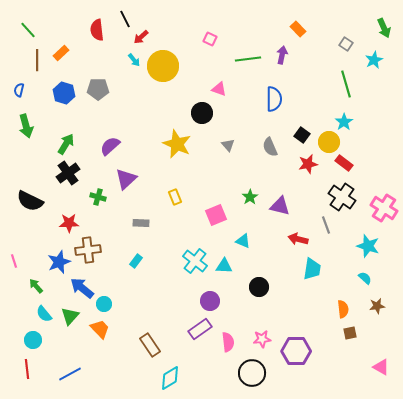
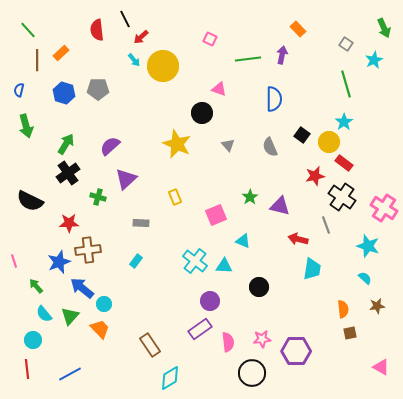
red star at (308, 164): moved 7 px right, 12 px down
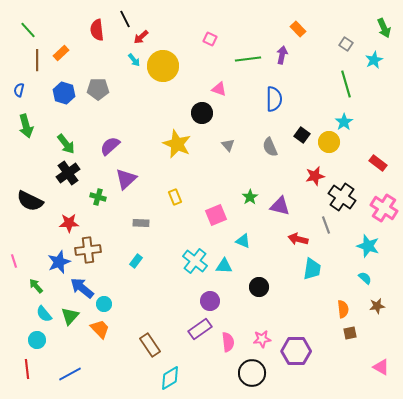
green arrow at (66, 144): rotated 110 degrees clockwise
red rectangle at (344, 163): moved 34 px right
cyan circle at (33, 340): moved 4 px right
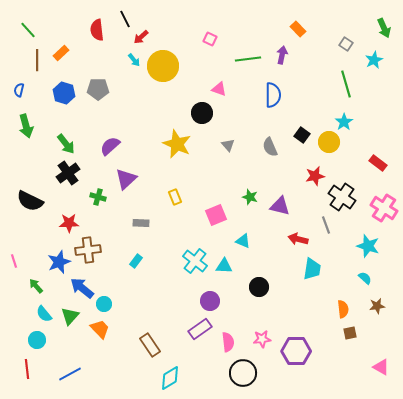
blue semicircle at (274, 99): moved 1 px left, 4 px up
green star at (250, 197): rotated 21 degrees counterclockwise
black circle at (252, 373): moved 9 px left
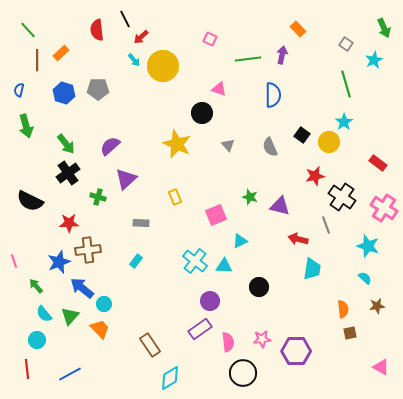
cyan triangle at (243, 241): moved 3 px left; rotated 49 degrees counterclockwise
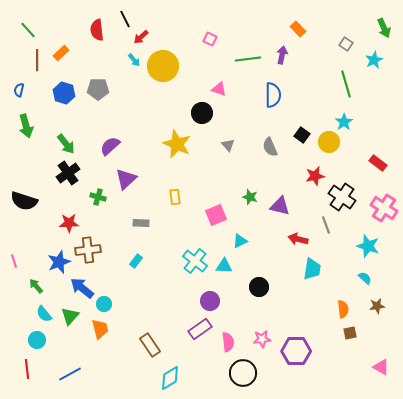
yellow rectangle at (175, 197): rotated 14 degrees clockwise
black semicircle at (30, 201): moved 6 px left; rotated 8 degrees counterclockwise
orange trapezoid at (100, 329): rotated 30 degrees clockwise
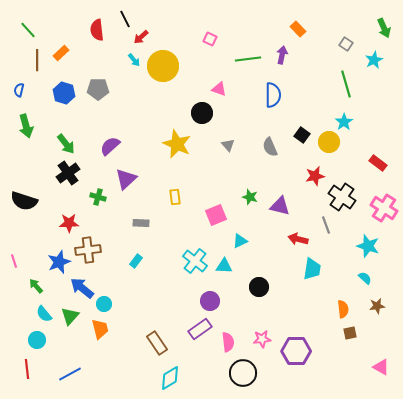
brown rectangle at (150, 345): moved 7 px right, 2 px up
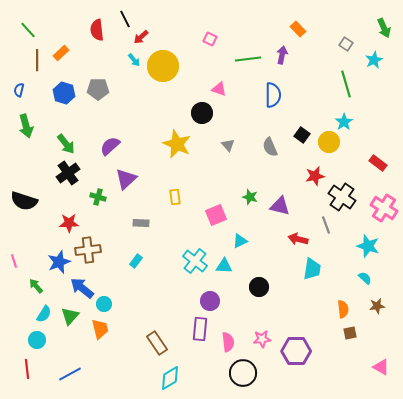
cyan semicircle at (44, 314): rotated 108 degrees counterclockwise
purple rectangle at (200, 329): rotated 50 degrees counterclockwise
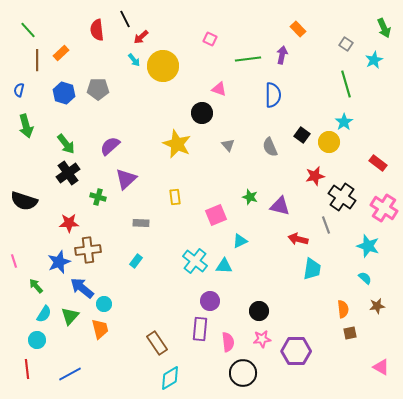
black circle at (259, 287): moved 24 px down
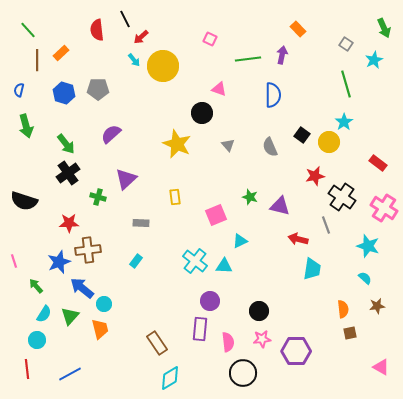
purple semicircle at (110, 146): moved 1 px right, 12 px up
